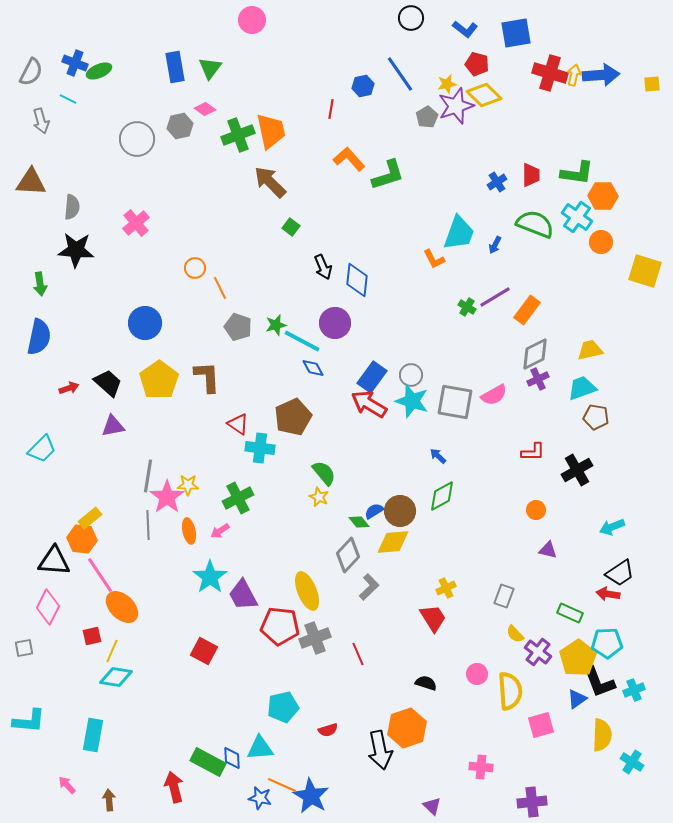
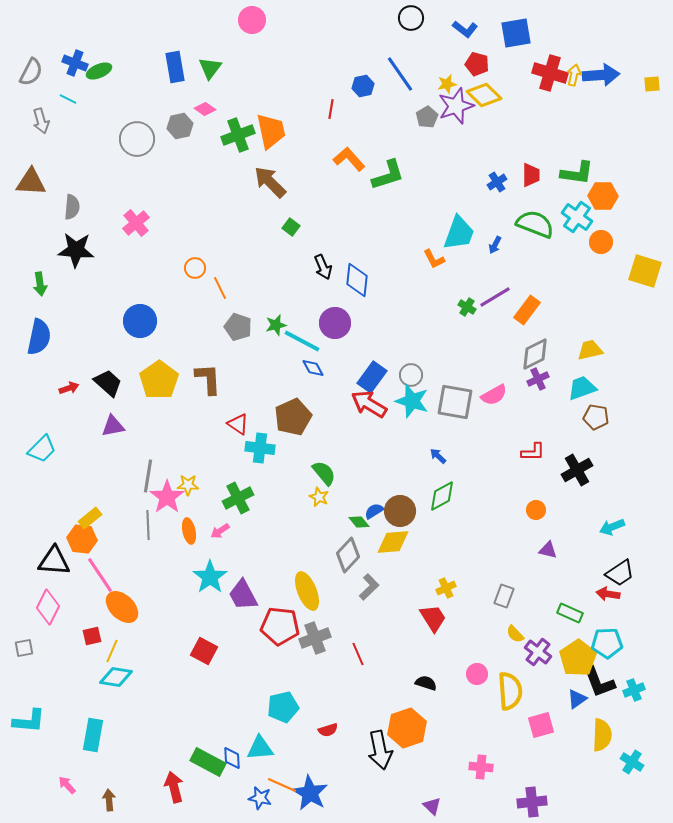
blue circle at (145, 323): moved 5 px left, 2 px up
brown L-shape at (207, 377): moved 1 px right, 2 px down
blue star at (311, 796): moved 1 px left, 3 px up
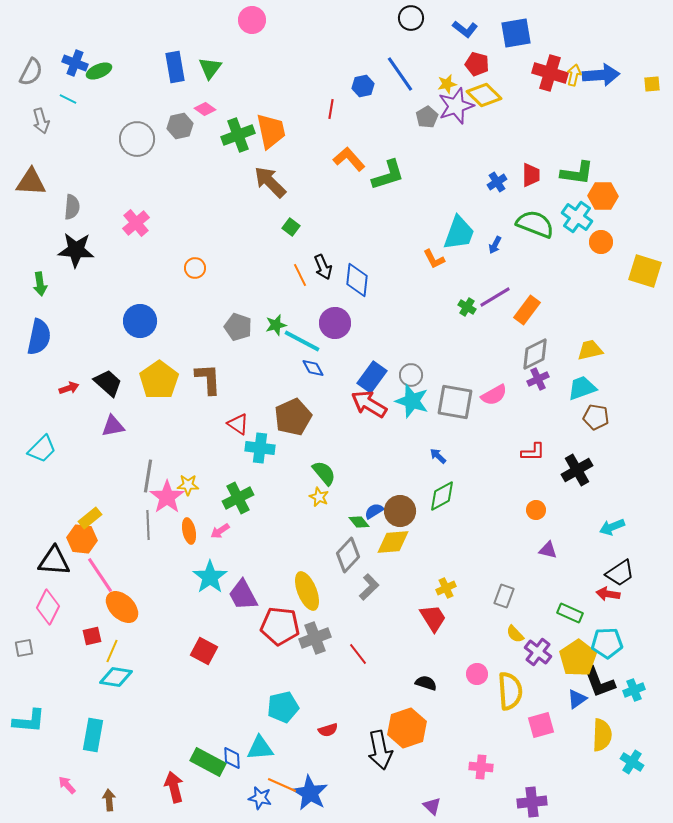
orange line at (220, 288): moved 80 px right, 13 px up
red line at (358, 654): rotated 15 degrees counterclockwise
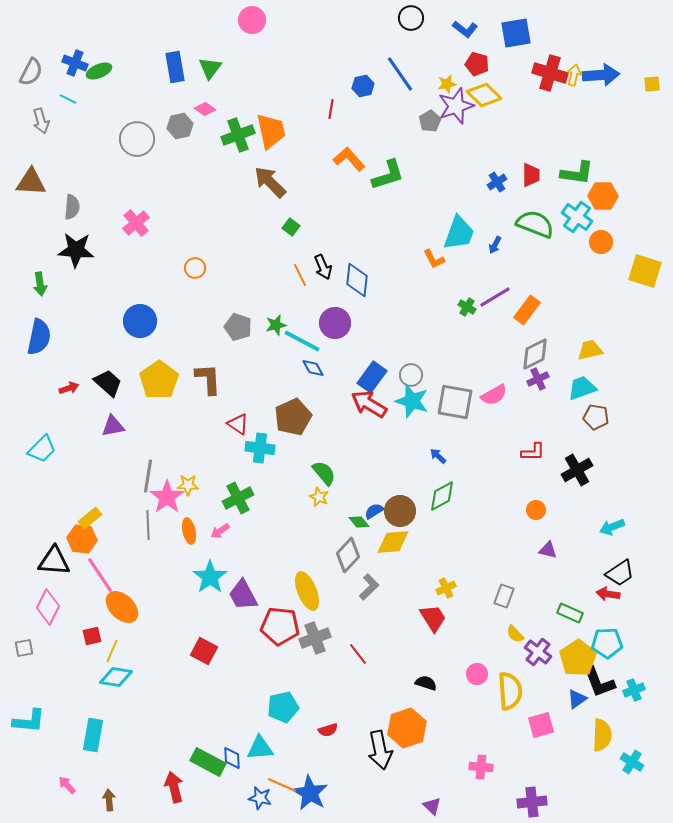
gray pentagon at (427, 117): moved 3 px right, 4 px down
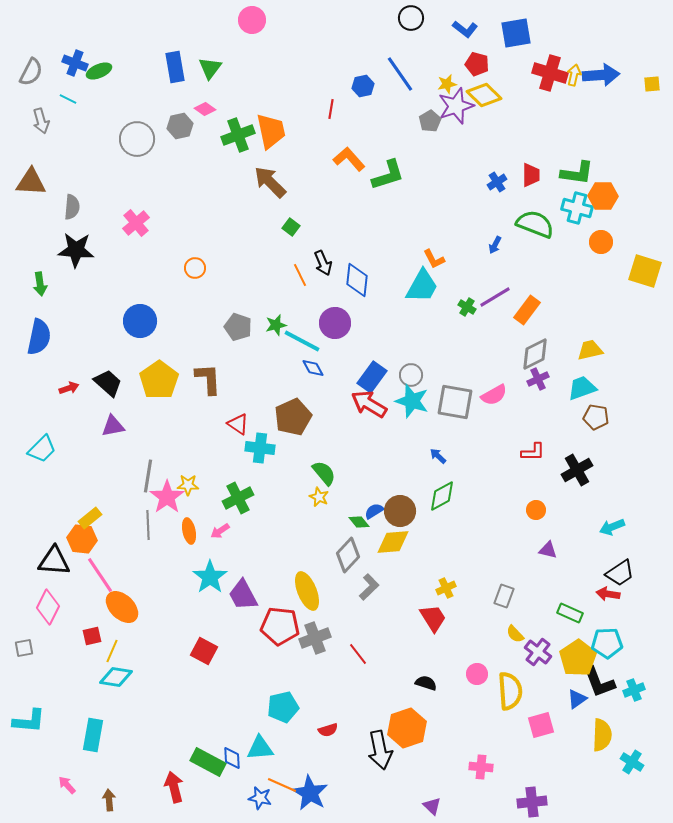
cyan cross at (577, 217): moved 9 px up; rotated 20 degrees counterclockwise
cyan trapezoid at (459, 233): moved 37 px left, 53 px down; rotated 9 degrees clockwise
black arrow at (323, 267): moved 4 px up
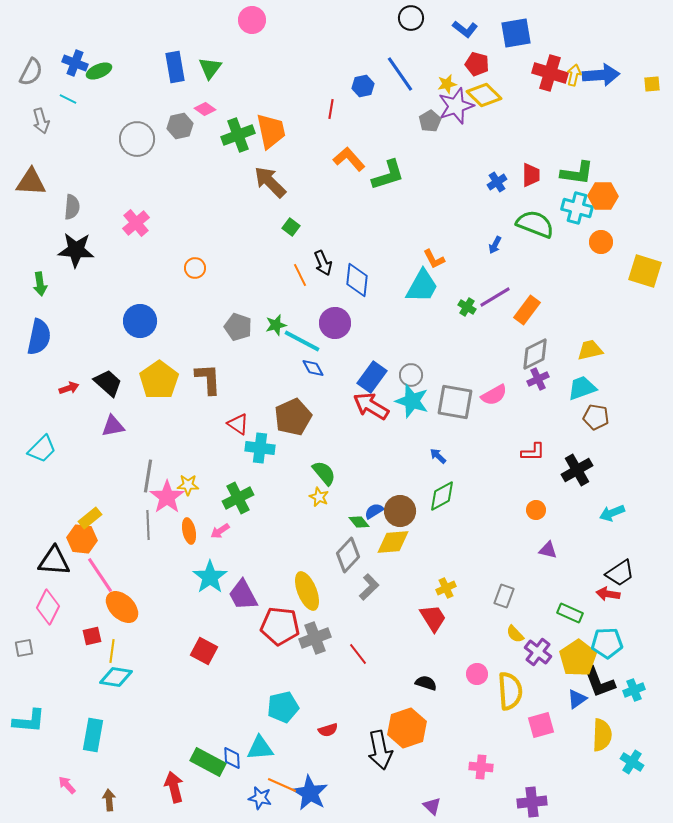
red arrow at (369, 404): moved 2 px right, 2 px down
cyan arrow at (612, 527): moved 14 px up
yellow line at (112, 651): rotated 15 degrees counterclockwise
